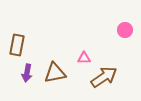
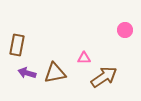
purple arrow: rotated 96 degrees clockwise
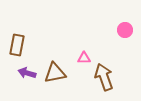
brown arrow: rotated 76 degrees counterclockwise
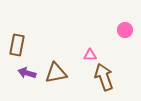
pink triangle: moved 6 px right, 3 px up
brown triangle: moved 1 px right
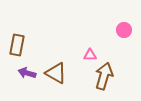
pink circle: moved 1 px left
brown triangle: rotated 40 degrees clockwise
brown arrow: moved 1 px up; rotated 36 degrees clockwise
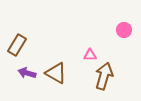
brown rectangle: rotated 20 degrees clockwise
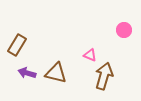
pink triangle: rotated 24 degrees clockwise
brown triangle: rotated 15 degrees counterclockwise
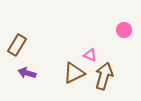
brown triangle: moved 18 px right; rotated 40 degrees counterclockwise
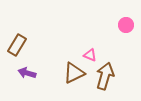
pink circle: moved 2 px right, 5 px up
brown arrow: moved 1 px right
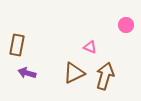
brown rectangle: rotated 20 degrees counterclockwise
pink triangle: moved 8 px up
